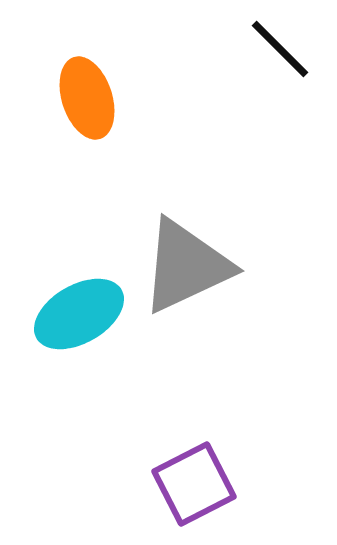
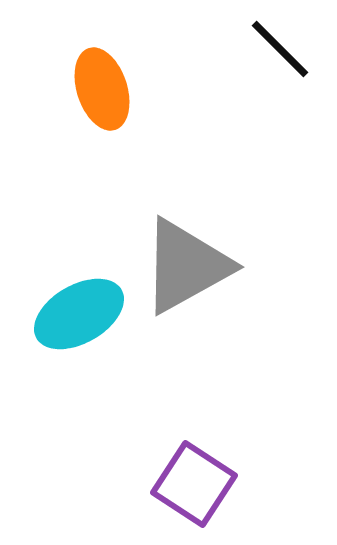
orange ellipse: moved 15 px right, 9 px up
gray triangle: rotated 4 degrees counterclockwise
purple square: rotated 30 degrees counterclockwise
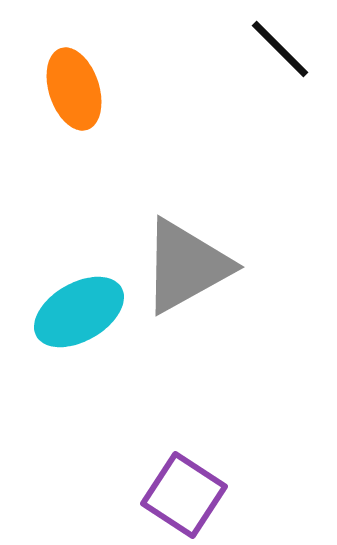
orange ellipse: moved 28 px left
cyan ellipse: moved 2 px up
purple square: moved 10 px left, 11 px down
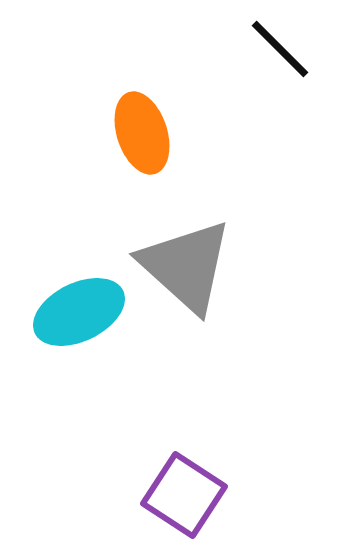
orange ellipse: moved 68 px right, 44 px down
gray triangle: rotated 49 degrees counterclockwise
cyan ellipse: rotated 4 degrees clockwise
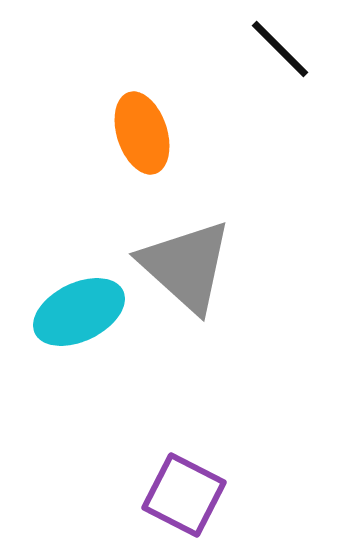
purple square: rotated 6 degrees counterclockwise
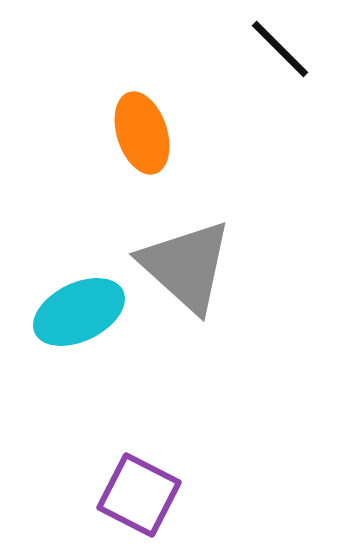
purple square: moved 45 px left
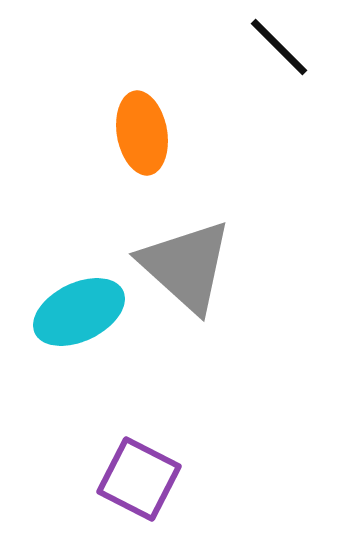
black line: moved 1 px left, 2 px up
orange ellipse: rotated 8 degrees clockwise
purple square: moved 16 px up
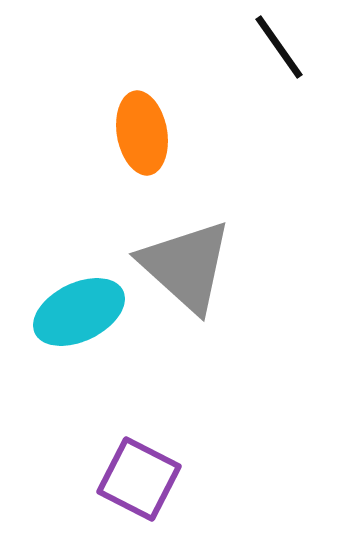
black line: rotated 10 degrees clockwise
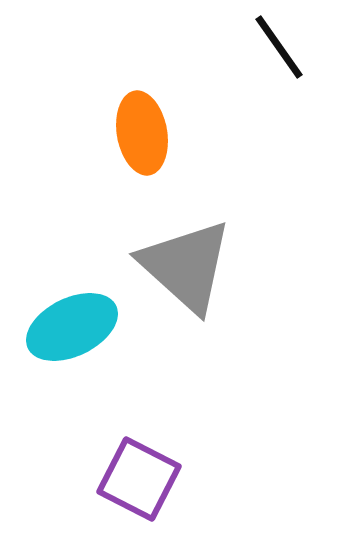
cyan ellipse: moved 7 px left, 15 px down
